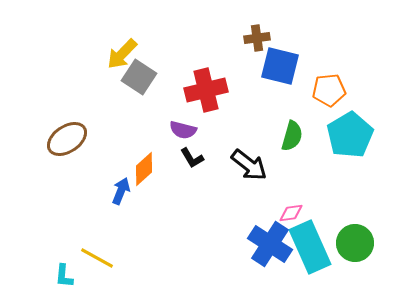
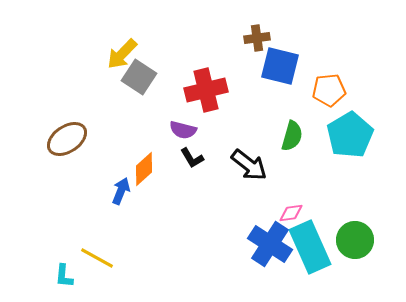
green circle: moved 3 px up
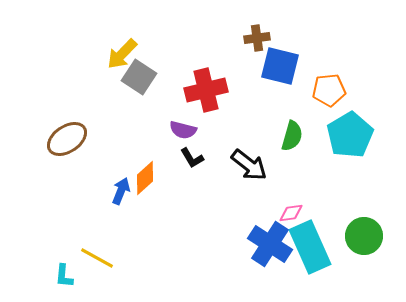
orange diamond: moved 1 px right, 9 px down
green circle: moved 9 px right, 4 px up
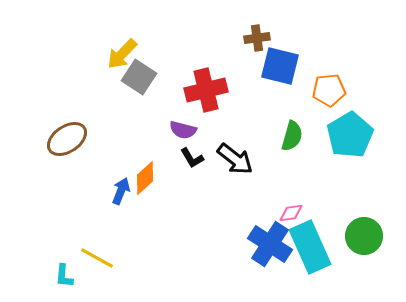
black arrow: moved 14 px left, 6 px up
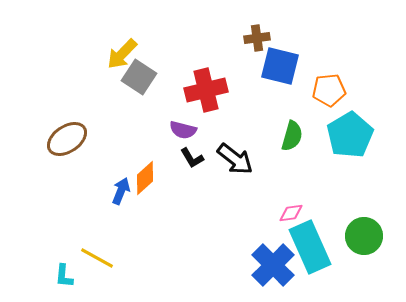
blue cross: moved 3 px right, 21 px down; rotated 12 degrees clockwise
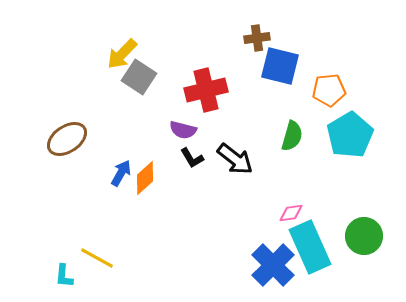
blue arrow: moved 18 px up; rotated 8 degrees clockwise
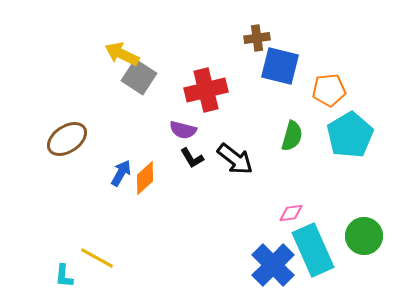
yellow arrow: rotated 72 degrees clockwise
cyan rectangle: moved 3 px right, 3 px down
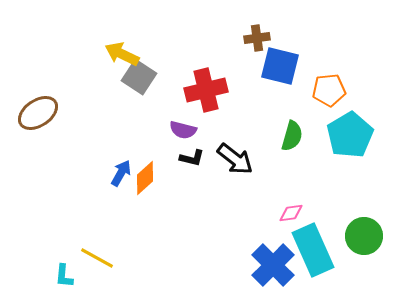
brown ellipse: moved 29 px left, 26 px up
black L-shape: rotated 45 degrees counterclockwise
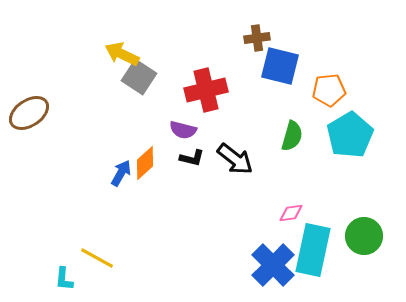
brown ellipse: moved 9 px left
orange diamond: moved 15 px up
cyan rectangle: rotated 36 degrees clockwise
cyan L-shape: moved 3 px down
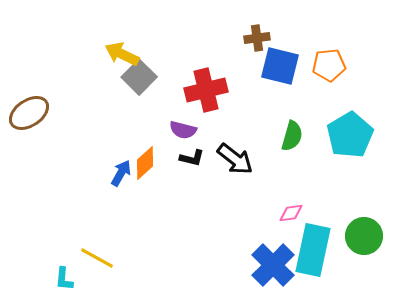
gray square: rotated 12 degrees clockwise
orange pentagon: moved 25 px up
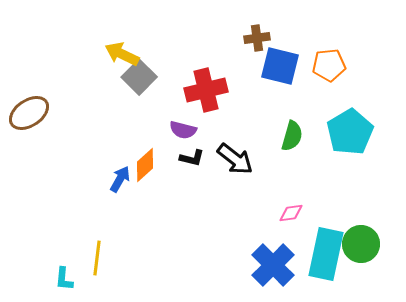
cyan pentagon: moved 3 px up
orange diamond: moved 2 px down
blue arrow: moved 1 px left, 6 px down
green circle: moved 3 px left, 8 px down
cyan rectangle: moved 13 px right, 4 px down
yellow line: rotated 68 degrees clockwise
